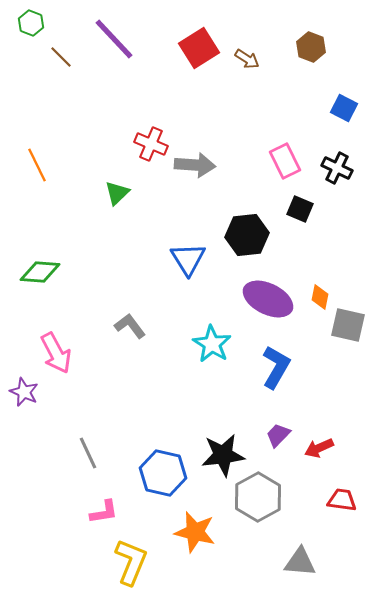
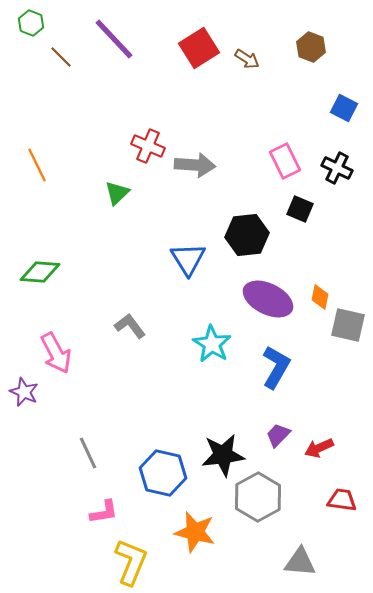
red cross: moved 3 px left, 2 px down
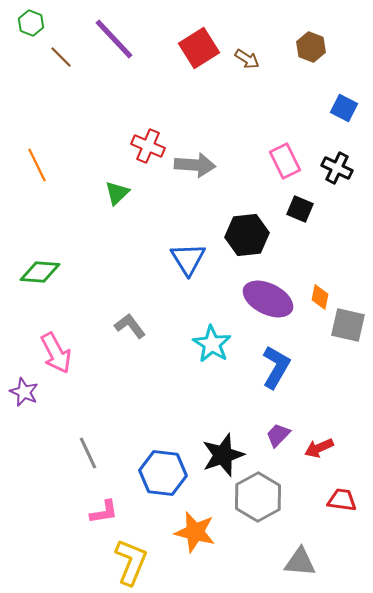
black star: rotated 12 degrees counterclockwise
blue hexagon: rotated 6 degrees counterclockwise
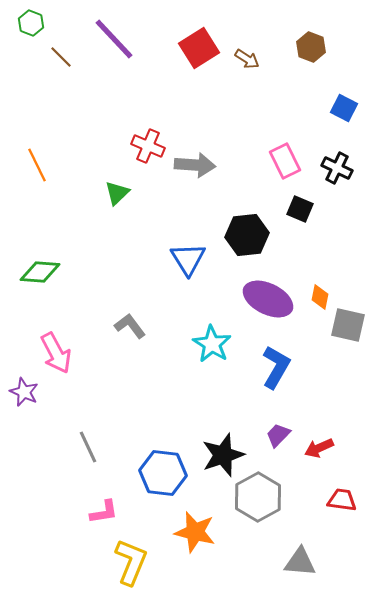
gray line: moved 6 px up
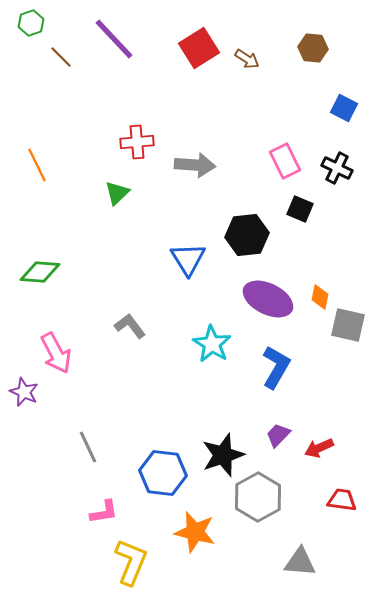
green hexagon: rotated 20 degrees clockwise
brown hexagon: moved 2 px right, 1 px down; rotated 16 degrees counterclockwise
red cross: moved 11 px left, 4 px up; rotated 28 degrees counterclockwise
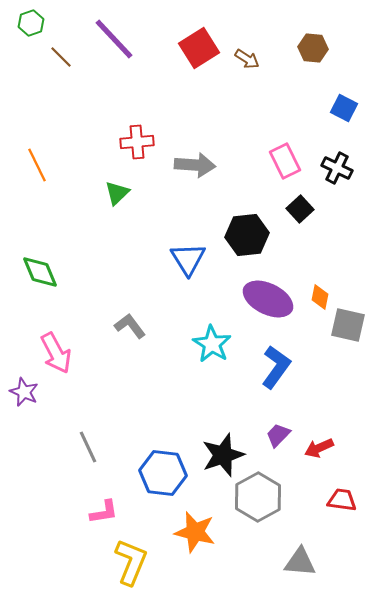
black square: rotated 24 degrees clockwise
green diamond: rotated 63 degrees clockwise
blue L-shape: rotated 6 degrees clockwise
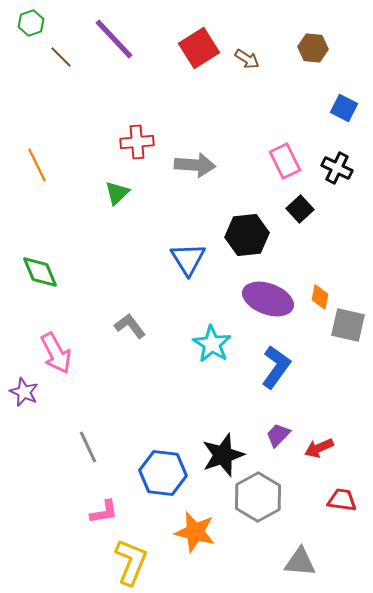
purple ellipse: rotated 6 degrees counterclockwise
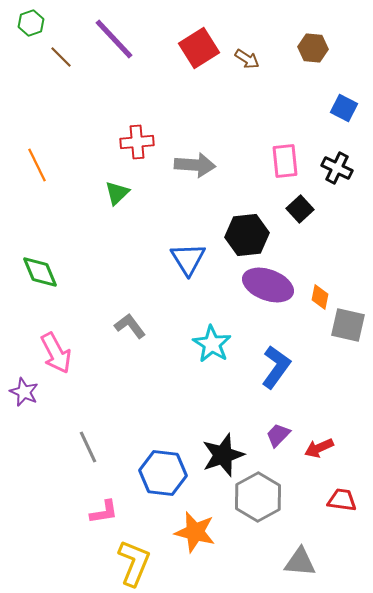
pink rectangle: rotated 20 degrees clockwise
purple ellipse: moved 14 px up
yellow L-shape: moved 3 px right, 1 px down
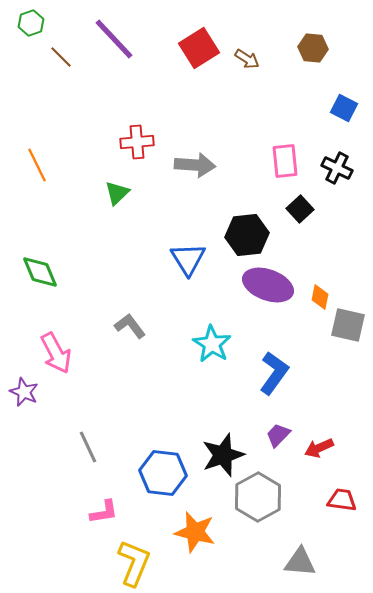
blue L-shape: moved 2 px left, 6 px down
